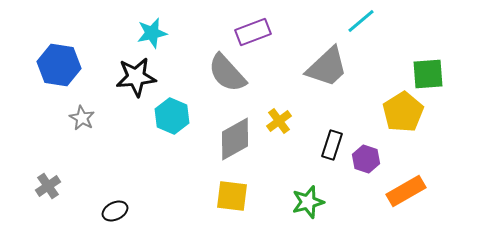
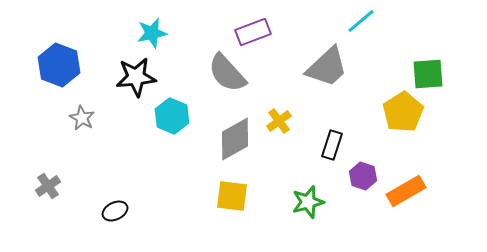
blue hexagon: rotated 12 degrees clockwise
purple hexagon: moved 3 px left, 17 px down
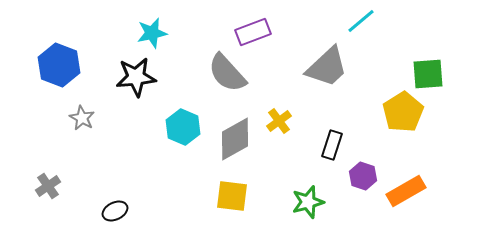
cyan hexagon: moved 11 px right, 11 px down
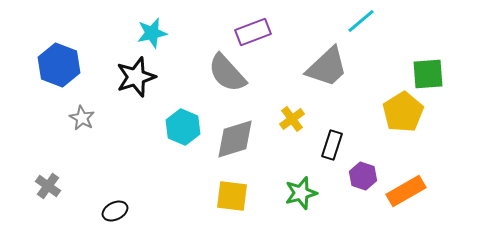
black star: rotated 12 degrees counterclockwise
yellow cross: moved 13 px right, 2 px up
gray diamond: rotated 12 degrees clockwise
gray cross: rotated 20 degrees counterclockwise
green star: moved 7 px left, 9 px up
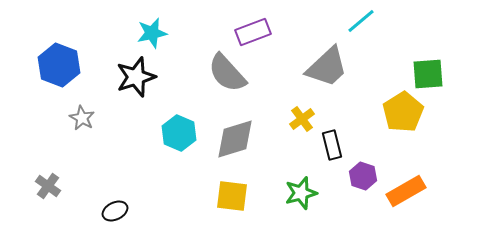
yellow cross: moved 10 px right
cyan hexagon: moved 4 px left, 6 px down
black rectangle: rotated 32 degrees counterclockwise
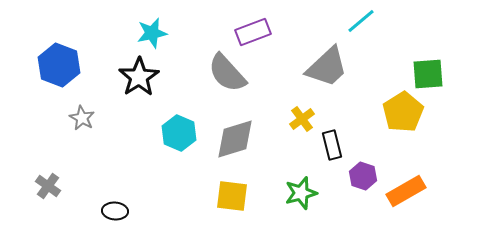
black star: moved 3 px right; rotated 15 degrees counterclockwise
black ellipse: rotated 30 degrees clockwise
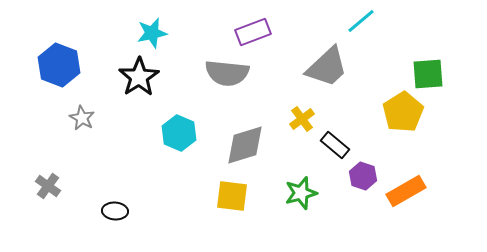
gray semicircle: rotated 42 degrees counterclockwise
gray diamond: moved 10 px right, 6 px down
black rectangle: moved 3 px right; rotated 36 degrees counterclockwise
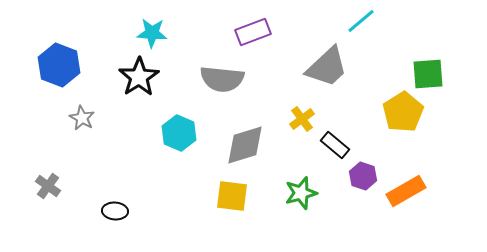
cyan star: rotated 16 degrees clockwise
gray semicircle: moved 5 px left, 6 px down
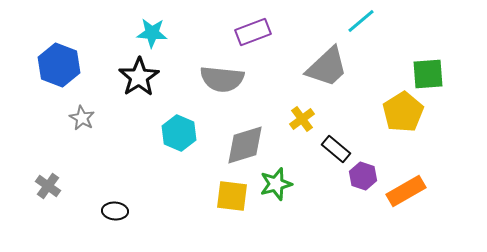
black rectangle: moved 1 px right, 4 px down
green star: moved 25 px left, 9 px up
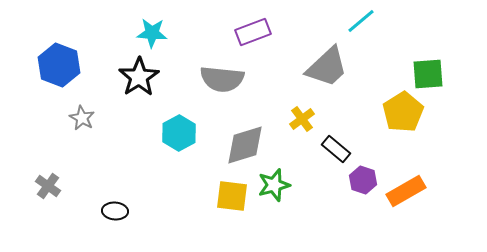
cyan hexagon: rotated 8 degrees clockwise
purple hexagon: moved 4 px down
green star: moved 2 px left, 1 px down
